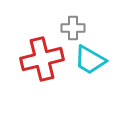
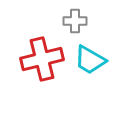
gray cross: moved 2 px right, 7 px up
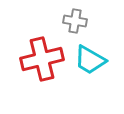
gray cross: rotated 10 degrees clockwise
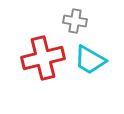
red cross: moved 1 px right, 1 px up
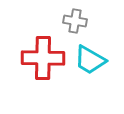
red cross: rotated 15 degrees clockwise
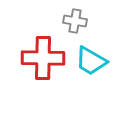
cyan trapezoid: moved 1 px right, 1 px down
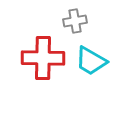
gray cross: rotated 20 degrees counterclockwise
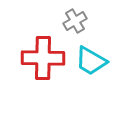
gray cross: rotated 20 degrees counterclockwise
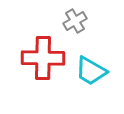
cyan trapezoid: moved 10 px down
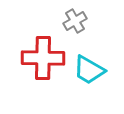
cyan trapezoid: moved 2 px left, 1 px up
